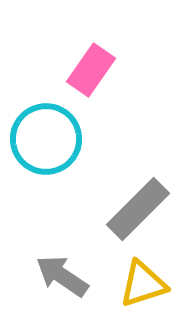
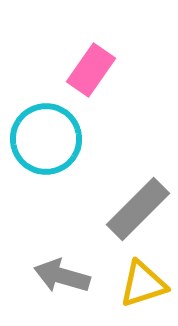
gray arrow: rotated 18 degrees counterclockwise
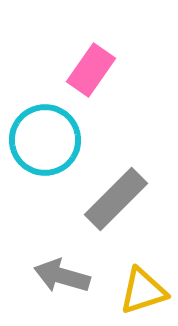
cyan circle: moved 1 px left, 1 px down
gray rectangle: moved 22 px left, 10 px up
yellow triangle: moved 7 px down
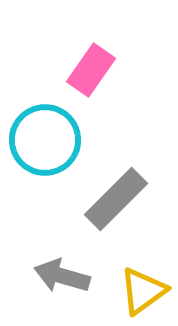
yellow triangle: rotated 18 degrees counterclockwise
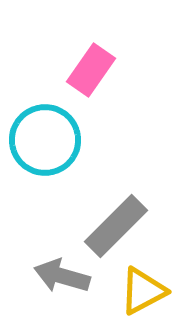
gray rectangle: moved 27 px down
yellow triangle: rotated 8 degrees clockwise
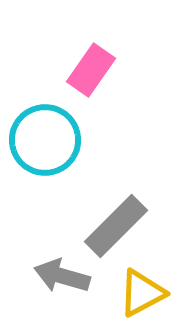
yellow triangle: moved 1 px left, 2 px down
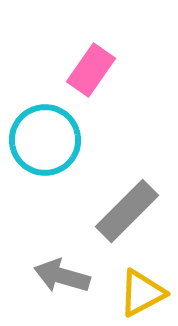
gray rectangle: moved 11 px right, 15 px up
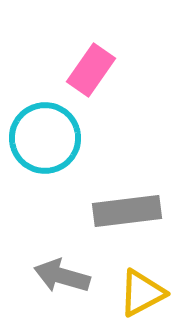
cyan circle: moved 2 px up
gray rectangle: rotated 38 degrees clockwise
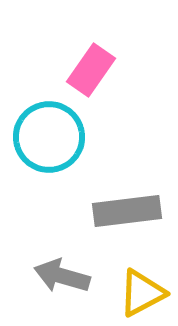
cyan circle: moved 4 px right, 1 px up
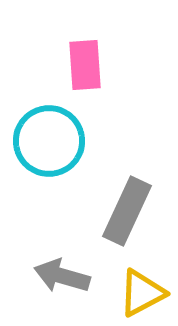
pink rectangle: moved 6 px left, 5 px up; rotated 39 degrees counterclockwise
cyan circle: moved 4 px down
gray rectangle: rotated 58 degrees counterclockwise
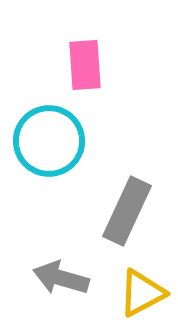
gray arrow: moved 1 px left, 2 px down
